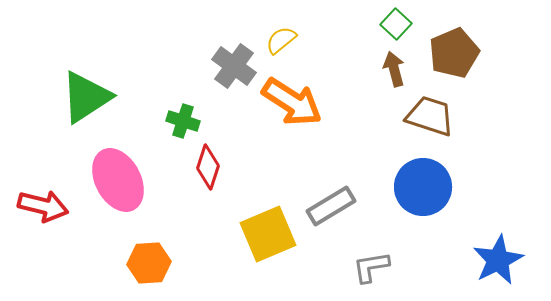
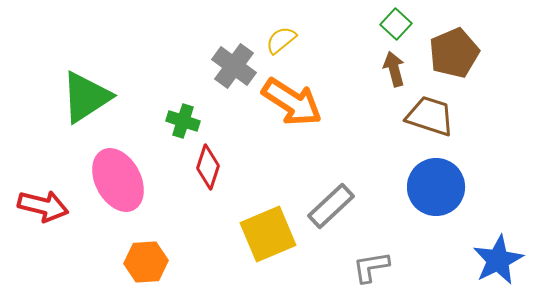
blue circle: moved 13 px right
gray rectangle: rotated 12 degrees counterclockwise
orange hexagon: moved 3 px left, 1 px up
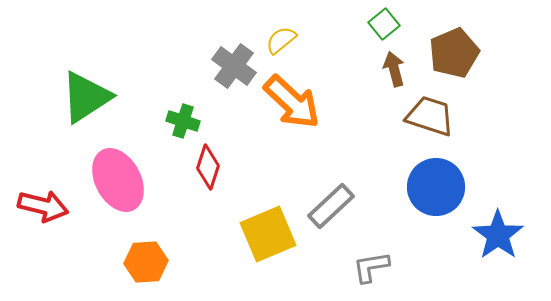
green square: moved 12 px left; rotated 8 degrees clockwise
orange arrow: rotated 10 degrees clockwise
blue star: moved 25 px up; rotated 9 degrees counterclockwise
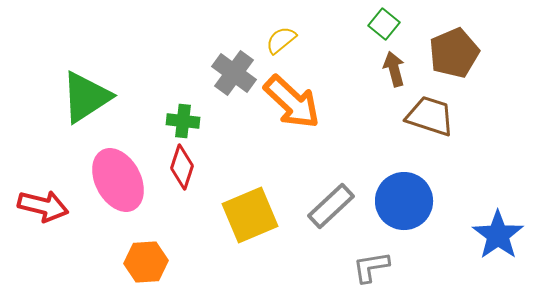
green square: rotated 12 degrees counterclockwise
gray cross: moved 7 px down
green cross: rotated 12 degrees counterclockwise
red diamond: moved 26 px left
blue circle: moved 32 px left, 14 px down
yellow square: moved 18 px left, 19 px up
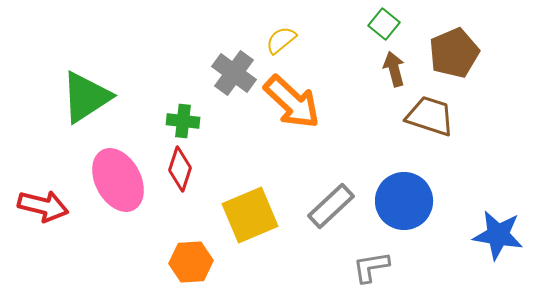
red diamond: moved 2 px left, 2 px down
blue star: rotated 27 degrees counterclockwise
orange hexagon: moved 45 px right
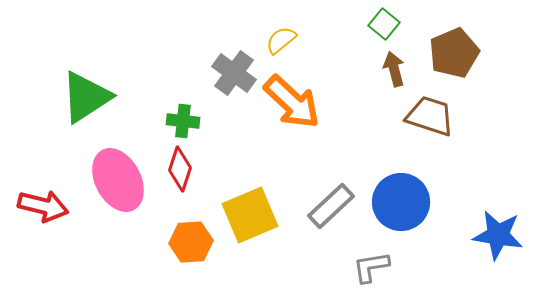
blue circle: moved 3 px left, 1 px down
orange hexagon: moved 20 px up
